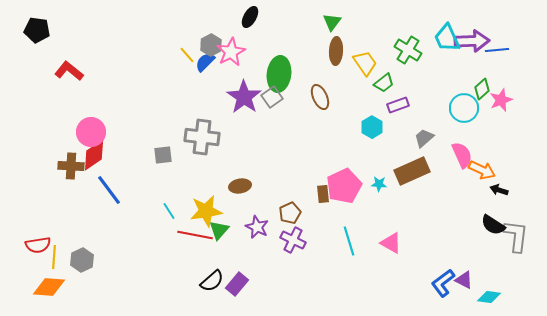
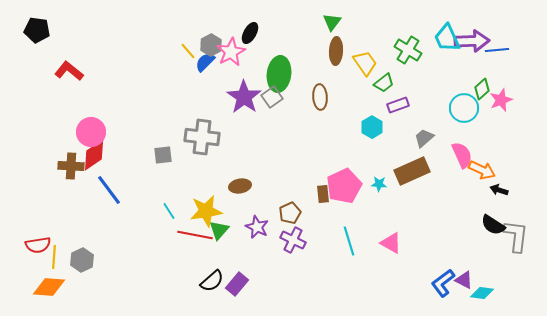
black ellipse at (250, 17): moved 16 px down
yellow line at (187, 55): moved 1 px right, 4 px up
brown ellipse at (320, 97): rotated 20 degrees clockwise
cyan diamond at (489, 297): moved 7 px left, 4 px up
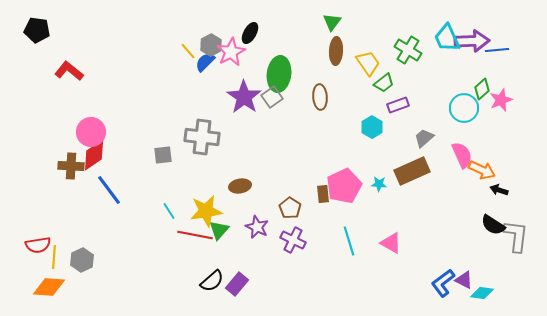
yellow trapezoid at (365, 63): moved 3 px right
brown pentagon at (290, 213): moved 5 px up; rotated 15 degrees counterclockwise
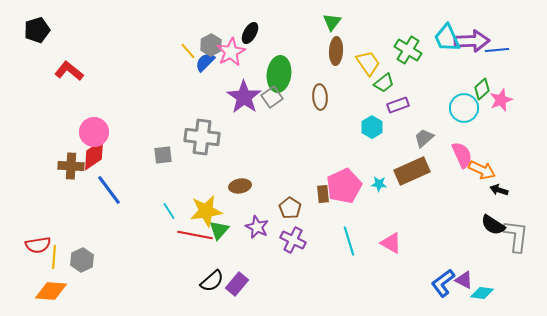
black pentagon at (37, 30): rotated 25 degrees counterclockwise
pink circle at (91, 132): moved 3 px right
orange diamond at (49, 287): moved 2 px right, 4 px down
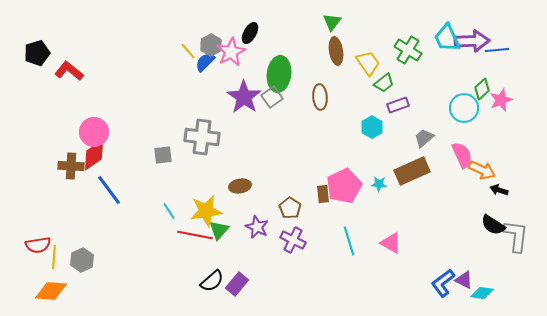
black pentagon at (37, 30): moved 23 px down
brown ellipse at (336, 51): rotated 12 degrees counterclockwise
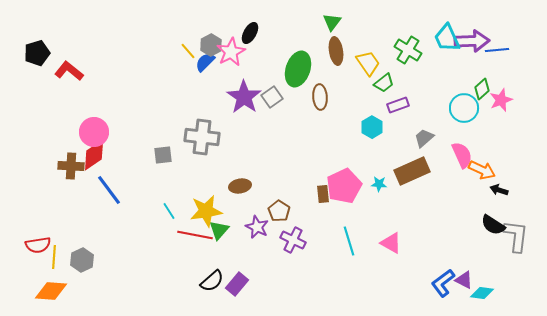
green ellipse at (279, 74): moved 19 px right, 5 px up; rotated 12 degrees clockwise
brown pentagon at (290, 208): moved 11 px left, 3 px down
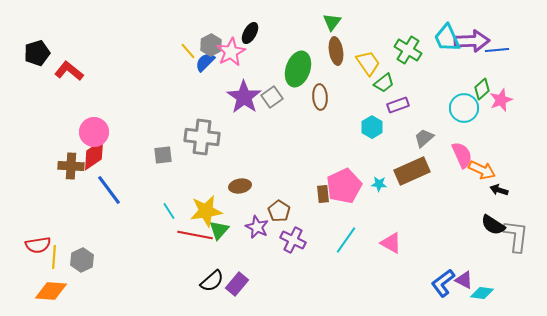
cyan line at (349, 241): moved 3 px left, 1 px up; rotated 52 degrees clockwise
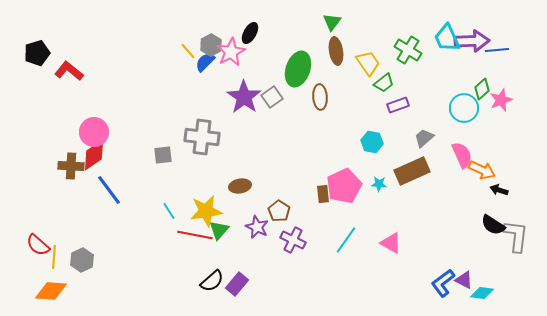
cyan hexagon at (372, 127): moved 15 px down; rotated 20 degrees counterclockwise
red semicircle at (38, 245): rotated 50 degrees clockwise
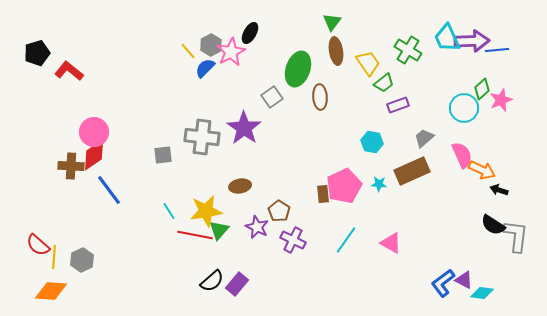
blue semicircle at (205, 62): moved 6 px down
purple star at (244, 97): moved 31 px down
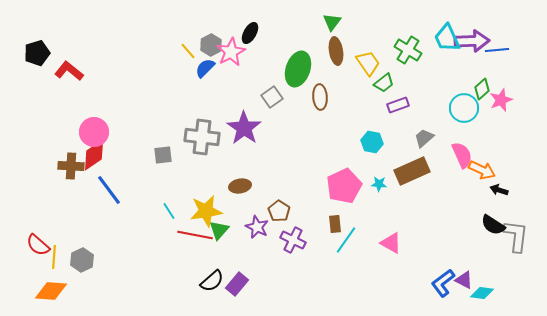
brown rectangle at (323, 194): moved 12 px right, 30 px down
